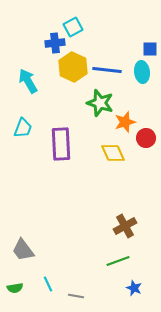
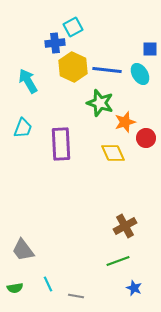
cyan ellipse: moved 2 px left, 2 px down; rotated 25 degrees counterclockwise
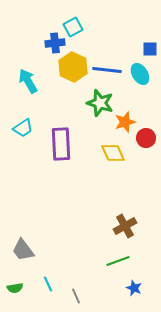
cyan trapezoid: rotated 35 degrees clockwise
gray line: rotated 56 degrees clockwise
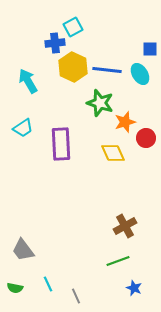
green semicircle: rotated 21 degrees clockwise
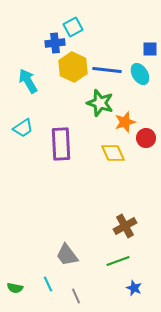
gray trapezoid: moved 44 px right, 5 px down
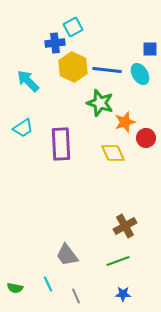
cyan arrow: rotated 15 degrees counterclockwise
blue star: moved 11 px left, 6 px down; rotated 21 degrees counterclockwise
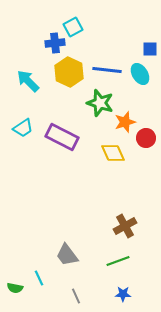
yellow hexagon: moved 4 px left, 5 px down
purple rectangle: moved 1 px right, 7 px up; rotated 60 degrees counterclockwise
cyan line: moved 9 px left, 6 px up
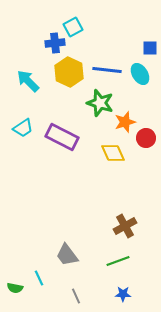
blue square: moved 1 px up
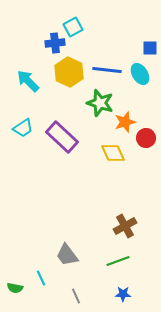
purple rectangle: rotated 16 degrees clockwise
cyan line: moved 2 px right
